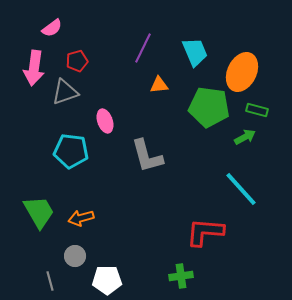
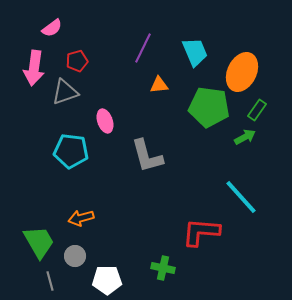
green rectangle: rotated 70 degrees counterclockwise
cyan line: moved 8 px down
green trapezoid: moved 30 px down
red L-shape: moved 4 px left
green cross: moved 18 px left, 8 px up; rotated 20 degrees clockwise
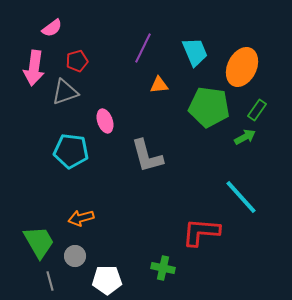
orange ellipse: moved 5 px up
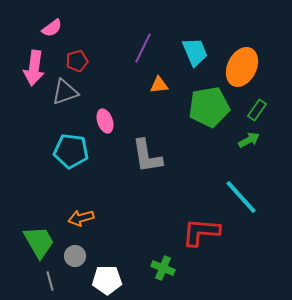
green pentagon: rotated 18 degrees counterclockwise
green arrow: moved 4 px right, 3 px down
gray L-shape: rotated 6 degrees clockwise
green cross: rotated 10 degrees clockwise
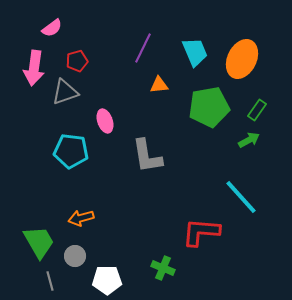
orange ellipse: moved 8 px up
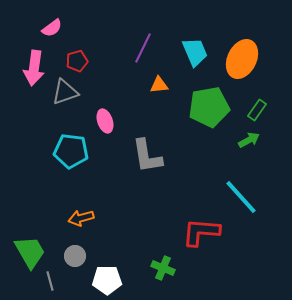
green trapezoid: moved 9 px left, 10 px down
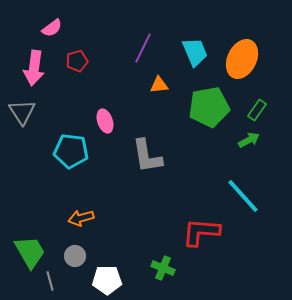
gray triangle: moved 43 px left, 20 px down; rotated 44 degrees counterclockwise
cyan line: moved 2 px right, 1 px up
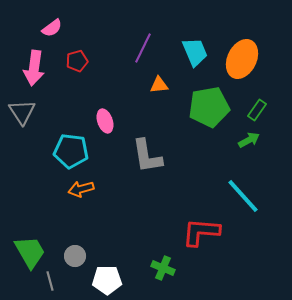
orange arrow: moved 29 px up
